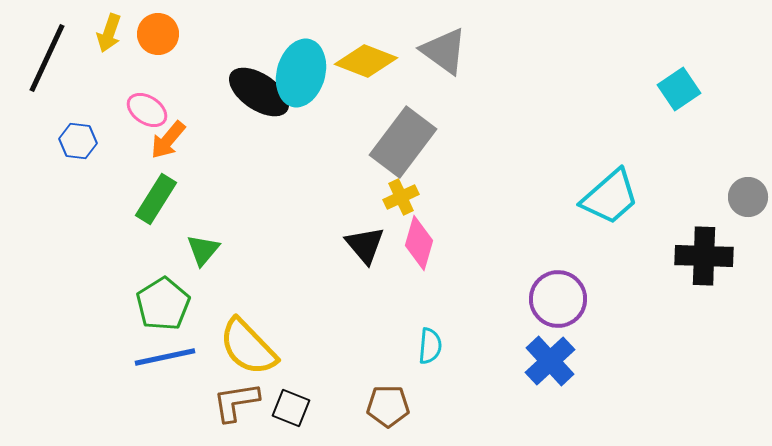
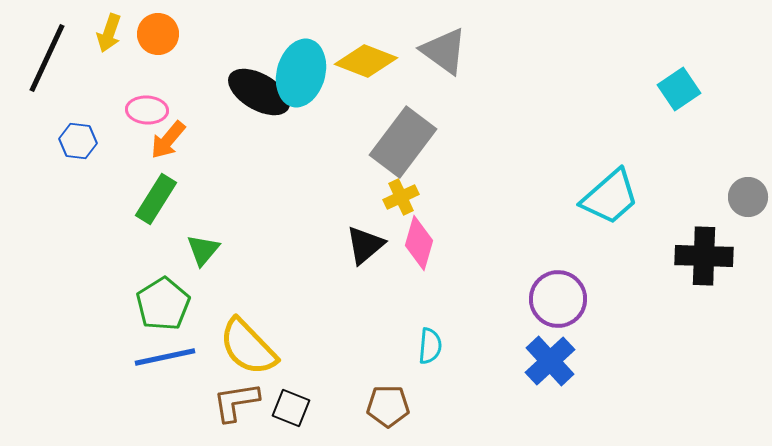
black ellipse: rotated 4 degrees counterclockwise
pink ellipse: rotated 30 degrees counterclockwise
black triangle: rotated 30 degrees clockwise
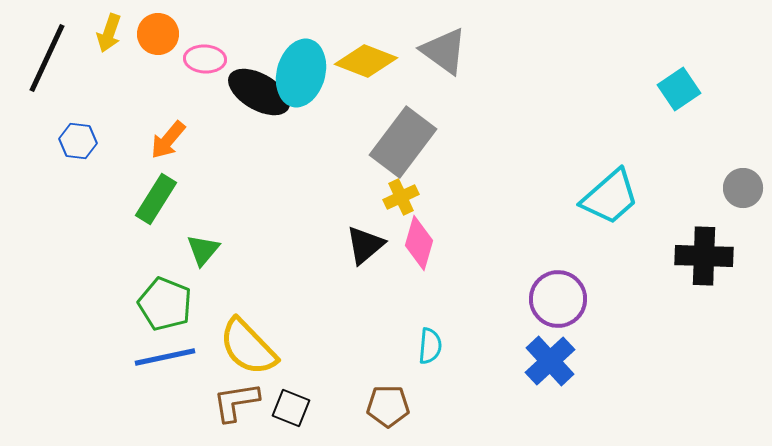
pink ellipse: moved 58 px right, 51 px up
gray circle: moved 5 px left, 9 px up
green pentagon: moved 2 px right; rotated 18 degrees counterclockwise
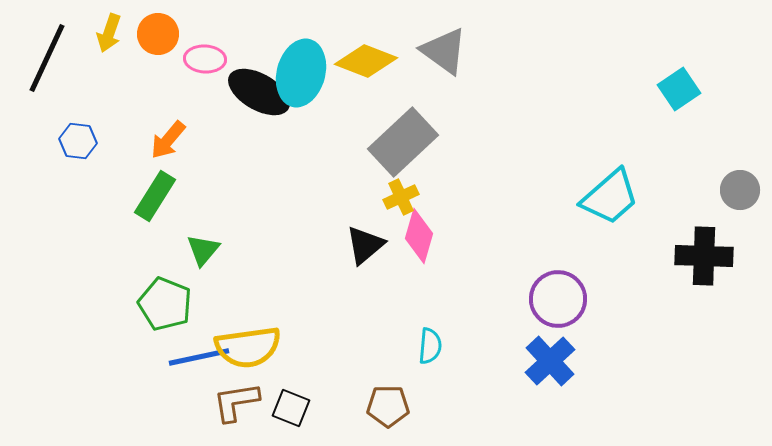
gray rectangle: rotated 10 degrees clockwise
gray circle: moved 3 px left, 2 px down
green rectangle: moved 1 px left, 3 px up
pink diamond: moved 7 px up
yellow semicircle: rotated 54 degrees counterclockwise
blue line: moved 34 px right
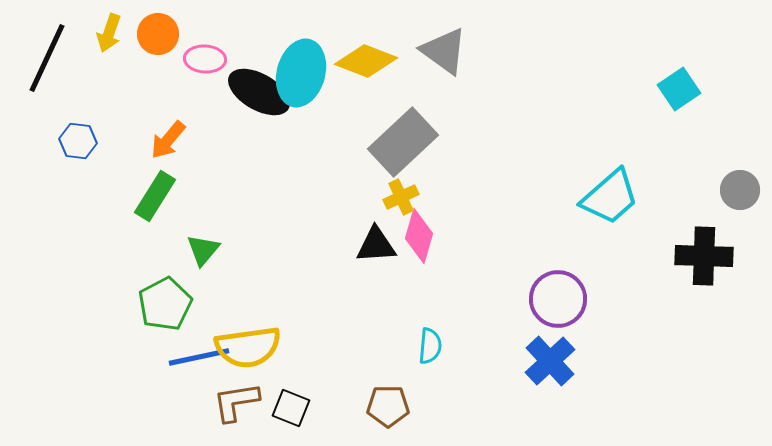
black triangle: moved 11 px right; rotated 36 degrees clockwise
green pentagon: rotated 22 degrees clockwise
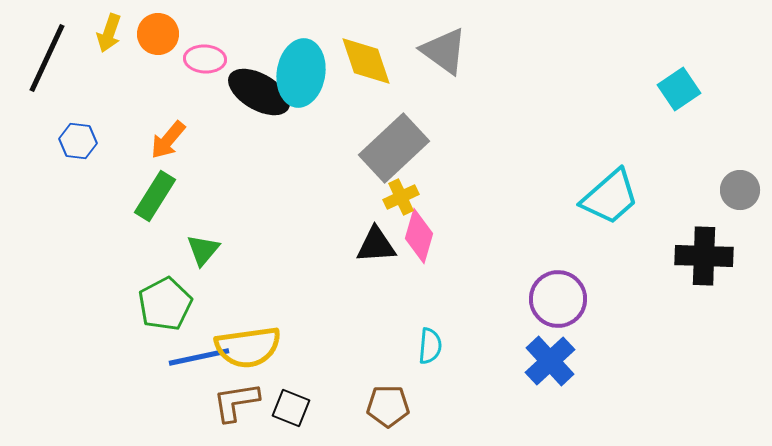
yellow diamond: rotated 50 degrees clockwise
cyan ellipse: rotated 6 degrees counterclockwise
gray rectangle: moved 9 px left, 6 px down
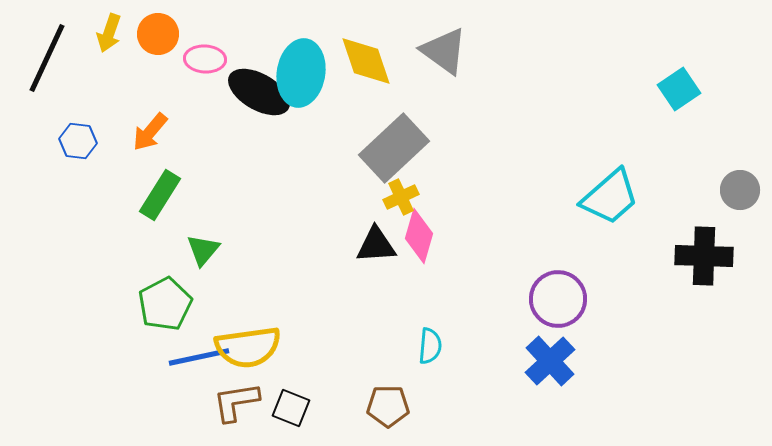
orange arrow: moved 18 px left, 8 px up
green rectangle: moved 5 px right, 1 px up
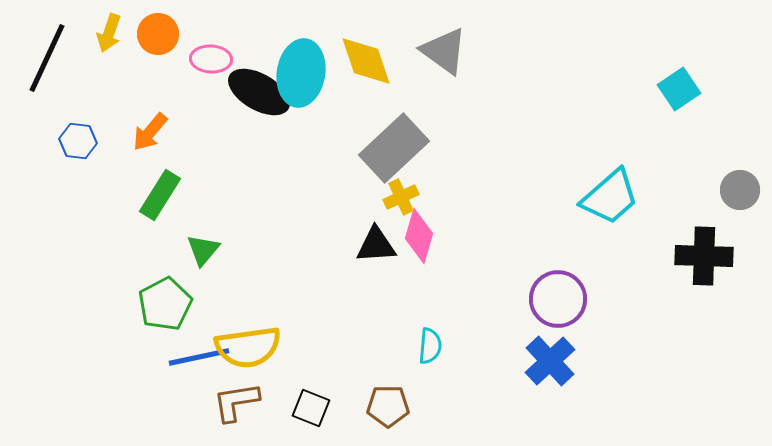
pink ellipse: moved 6 px right
black square: moved 20 px right
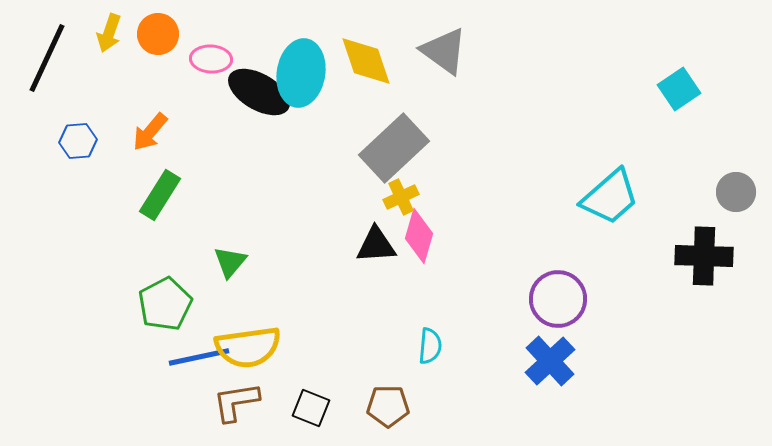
blue hexagon: rotated 12 degrees counterclockwise
gray circle: moved 4 px left, 2 px down
green triangle: moved 27 px right, 12 px down
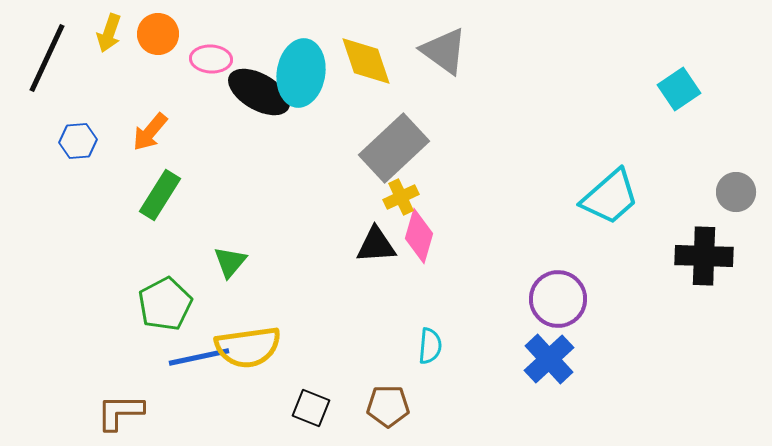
blue cross: moved 1 px left, 2 px up
brown L-shape: moved 116 px left, 10 px down; rotated 9 degrees clockwise
